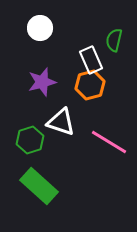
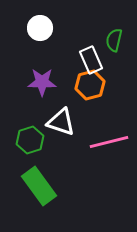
purple star: rotated 16 degrees clockwise
pink line: rotated 45 degrees counterclockwise
green rectangle: rotated 12 degrees clockwise
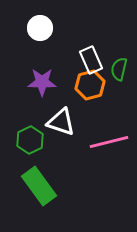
green semicircle: moved 5 px right, 29 px down
green hexagon: rotated 8 degrees counterclockwise
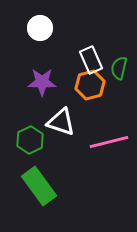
green semicircle: moved 1 px up
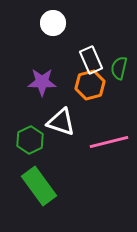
white circle: moved 13 px right, 5 px up
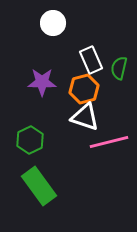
orange hexagon: moved 6 px left, 4 px down
white triangle: moved 24 px right, 5 px up
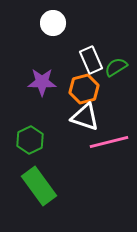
green semicircle: moved 3 px left, 1 px up; rotated 45 degrees clockwise
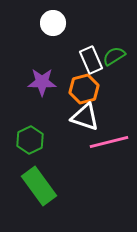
green semicircle: moved 2 px left, 11 px up
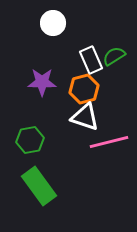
green hexagon: rotated 16 degrees clockwise
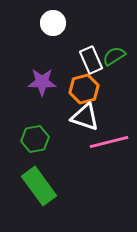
green hexagon: moved 5 px right, 1 px up
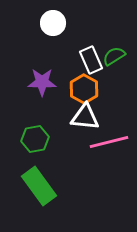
orange hexagon: rotated 16 degrees counterclockwise
white triangle: rotated 12 degrees counterclockwise
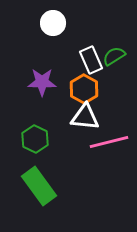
green hexagon: rotated 24 degrees counterclockwise
